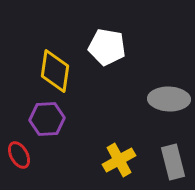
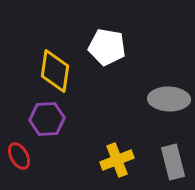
red ellipse: moved 1 px down
yellow cross: moved 2 px left; rotated 8 degrees clockwise
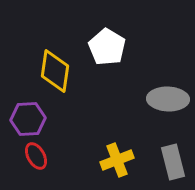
white pentagon: rotated 21 degrees clockwise
gray ellipse: moved 1 px left
purple hexagon: moved 19 px left
red ellipse: moved 17 px right
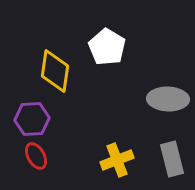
purple hexagon: moved 4 px right
gray rectangle: moved 1 px left, 3 px up
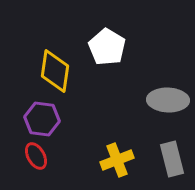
gray ellipse: moved 1 px down
purple hexagon: moved 10 px right; rotated 12 degrees clockwise
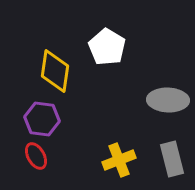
yellow cross: moved 2 px right
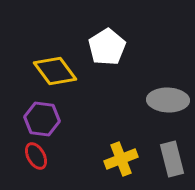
white pentagon: rotated 9 degrees clockwise
yellow diamond: rotated 45 degrees counterclockwise
yellow cross: moved 2 px right, 1 px up
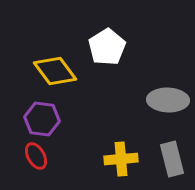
yellow cross: rotated 16 degrees clockwise
